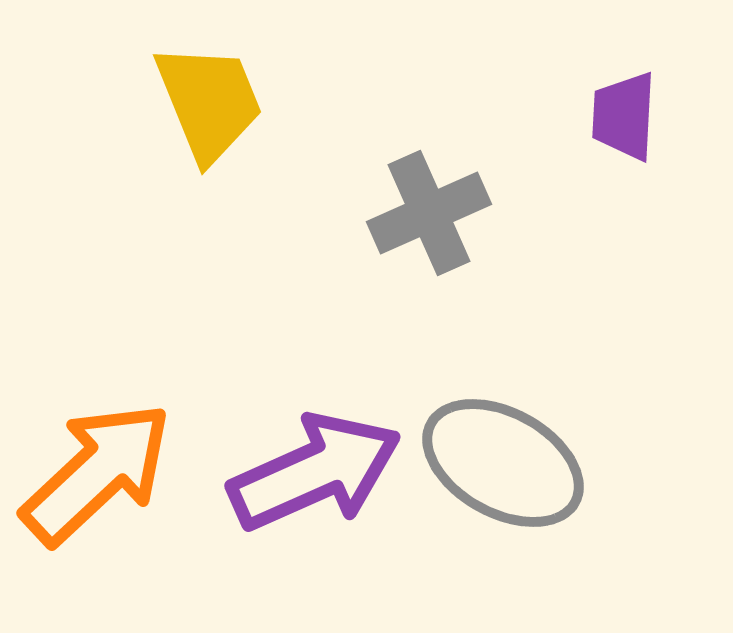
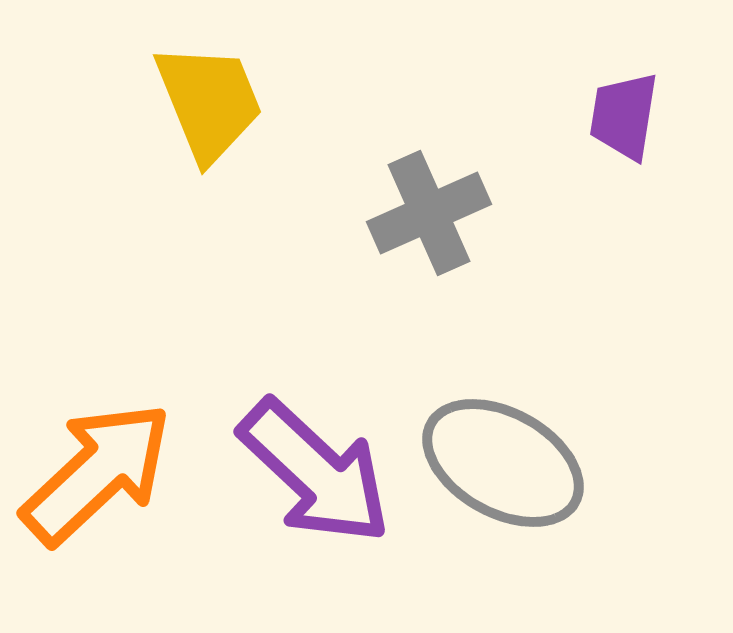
purple trapezoid: rotated 6 degrees clockwise
purple arrow: rotated 67 degrees clockwise
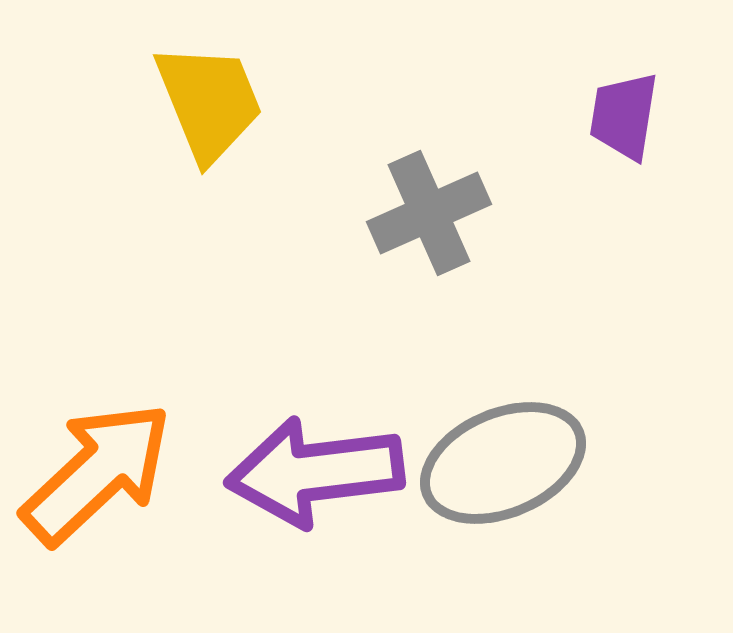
gray ellipse: rotated 52 degrees counterclockwise
purple arrow: rotated 130 degrees clockwise
